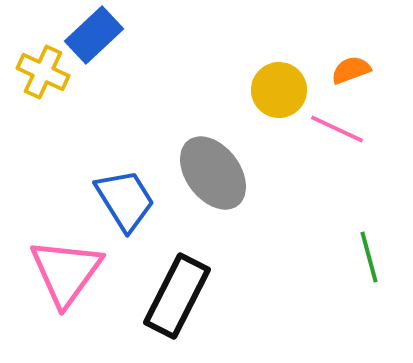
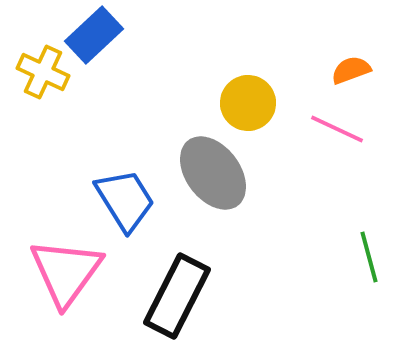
yellow circle: moved 31 px left, 13 px down
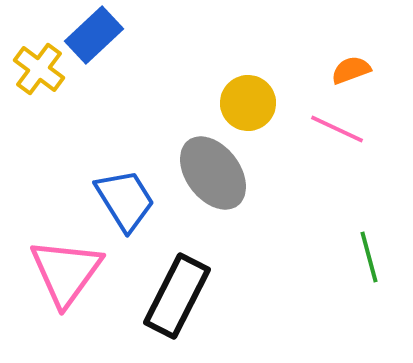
yellow cross: moved 4 px left, 3 px up; rotated 12 degrees clockwise
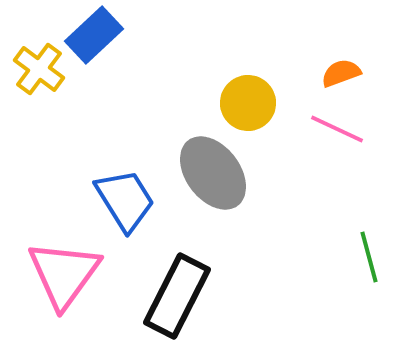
orange semicircle: moved 10 px left, 3 px down
pink triangle: moved 2 px left, 2 px down
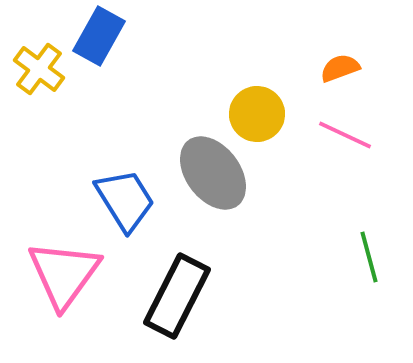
blue rectangle: moved 5 px right, 1 px down; rotated 18 degrees counterclockwise
orange semicircle: moved 1 px left, 5 px up
yellow circle: moved 9 px right, 11 px down
pink line: moved 8 px right, 6 px down
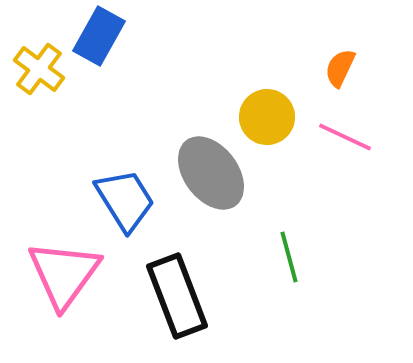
orange semicircle: rotated 45 degrees counterclockwise
yellow circle: moved 10 px right, 3 px down
pink line: moved 2 px down
gray ellipse: moved 2 px left
green line: moved 80 px left
black rectangle: rotated 48 degrees counterclockwise
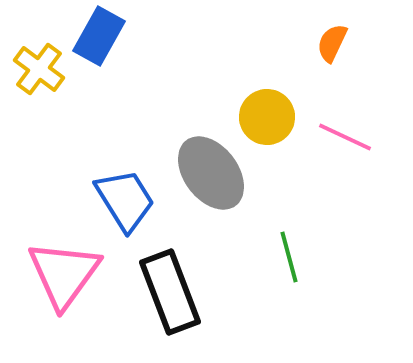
orange semicircle: moved 8 px left, 25 px up
black rectangle: moved 7 px left, 4 px up
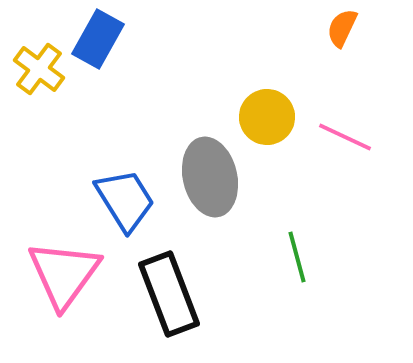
blue rectangle: moved 1 px left, 3 px down
orange semicircle: moved 10 px right, 15 px up
gray ellipse: moved 1 px left, 4 px down; rotated 24 degrees clockwise
green line: moved 8 px right
black rectangle: moved 1 px left, 2 px down
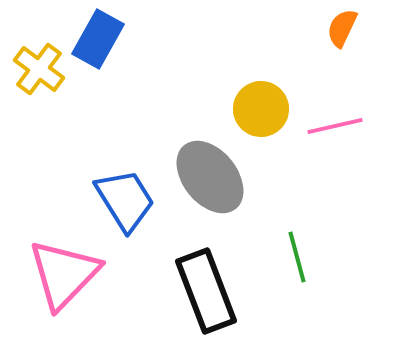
yellow circle: moved 6 px left, 8 px up
pink line: moved 10 px left, 11 px up; rotated 38 degrees counterclockwise
gray ellipse: rotated 26 degrees counterclockwise
pink triangle: rotated 8 degrees clockwise
black rectangle: moved 37 px right, 3 px up
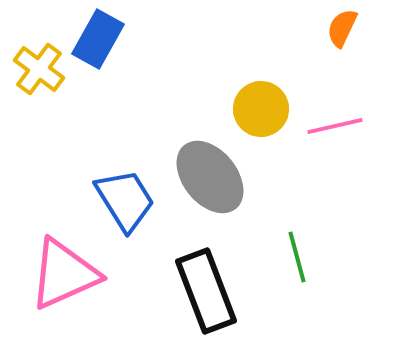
pink triangle: rotated 22 degrees clockwise
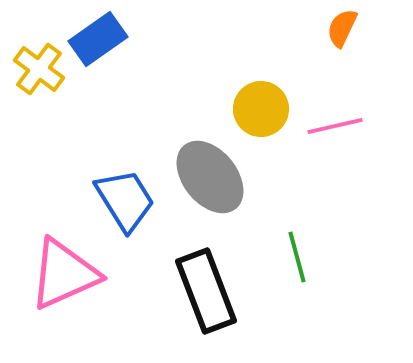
blue rectangle: rotated 26 degrees clockwise
